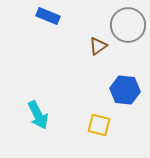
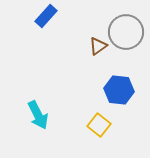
blue rectangle: moved 2 px left; rotated 70 degrees counterclockwise
gray circle: moved 2 px left, 7 px down
blue hexagon: moved 6 px left
yellow square: rotated 25 degrees clockwise
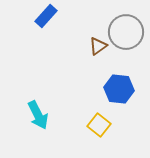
blue hexagon: moved 1 px up
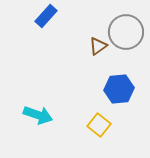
blue hexagon: rotated 12 degrees counterclockwise
cyan arrow: rotated 44 degrees counterclockwise
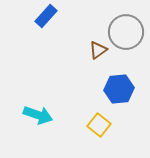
brown triangle: moved 4 px down
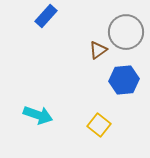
blue hexagon: moved 5 px right, 9 px up
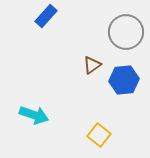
brown triangle: moved 6 px left, 15 px down
cyan arrow: moved 4 px left
yellow square: moved 10 px down
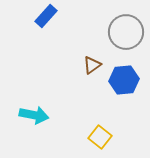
cyan arrow: rotated 8 degrees counterclockwise
yellow square: moved 1 px right, 2 px down
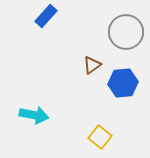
blue hexagon: moved 1 px left, 3 px down
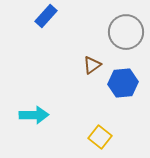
cyan arrow: rotated 12 degrees counterclockwise
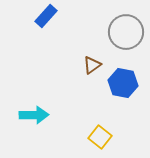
blue hexagon: rotated 16 degrees clockwise
